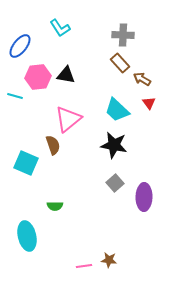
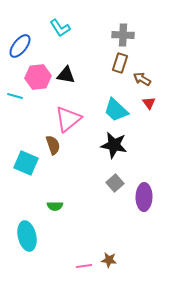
brown rectangle: rotated 60 degrees clockwise
cyan trapezoid: moved 1 px left
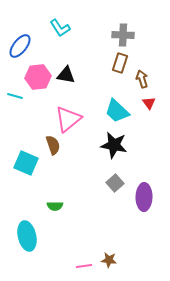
brown arrow: rotated 42 degrees clockwise
cyan trapezoid: moved 1 px right, 1 px down
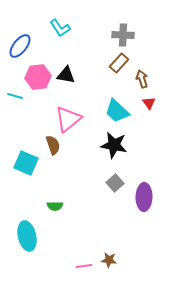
brown rectangle: moved 1 px left; rotated 24 degrees clockwise
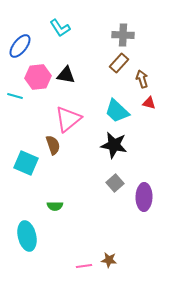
red triangle: rotated 40 degrees counterclockwise
